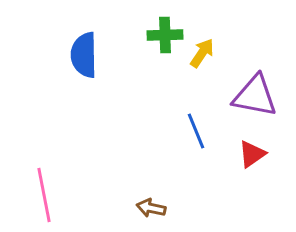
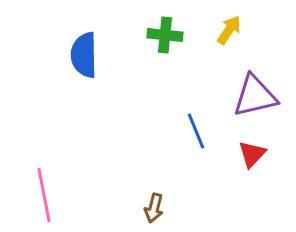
green cross: rotated 8 degrees clockwise
yellow arrow: moved 27 px right, 23 px up
purple triangle: rotated 24 degrees counterclockwise
red triangle: rotated 12 degrees counterclockwise
brown arrow: moved 3 px right; rotated 88 degrees counterclockwise
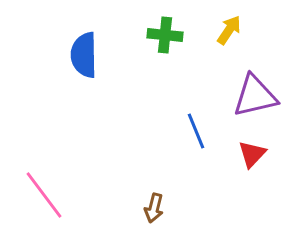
pink line: rotated 26 degrees counterclockwise
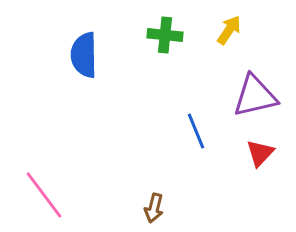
red triangle: moved 8 px right, 1 px up
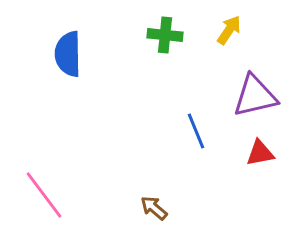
blue semicircle: moved 16 px left, 1 px up
red triangle: rotated 36 degrees clockwise
brown arrow: rotated 116 degrees clockwise
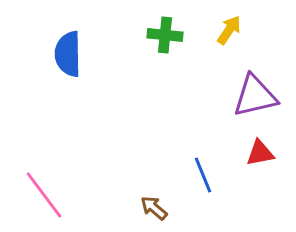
blue line: moved 7 px right, 44 px down
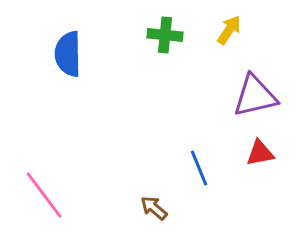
blue line: moved 4 px left, 7 px up
